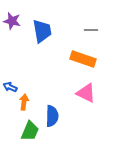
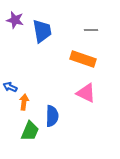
purple star: moved 3 px right, 1 px up
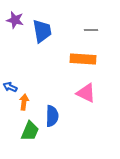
orange rectangle: rotated 15 degrees counterclockwise
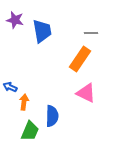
gray line: moved 3 px down
orange rectangle: moved 3 px left; rotated 60 degrees counterclockwise
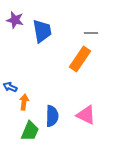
pink triangle: moved 22 px down
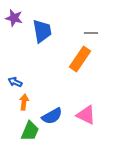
purple star: moved 1 px left, 2 px up
blue arrow: moved 5 px right, 5 px up
blue semicircle: rotated 60 degrees clockwise
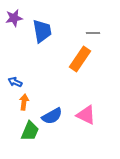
purple star: rotated 24 degrees counterclockwise
gray line: moved 2 px right
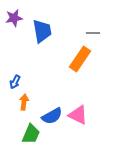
blue arrow: rotated 88 degrees counterclockwise
pink triangle: moved 8 px left
green trapezoid: moved 1 px right, 3 px down
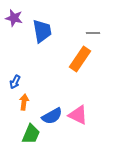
purple star: rotated 24 degrees clockwise
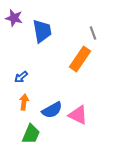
gray line: rotated 72 degrees clockwise
blue arrow: moved 6 px right, 5 px up; rotated 24 degrees clockwise
blue semicircle: moved 6 px up
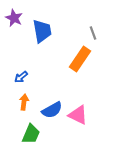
purple star: rotated 12 degrees clockwise
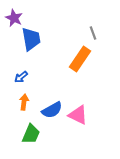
blue trapezoid: moved 11 px left, 8 px down
